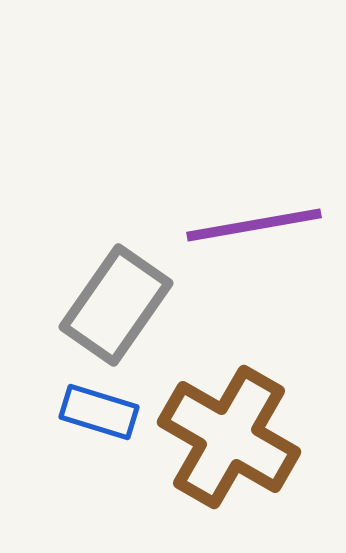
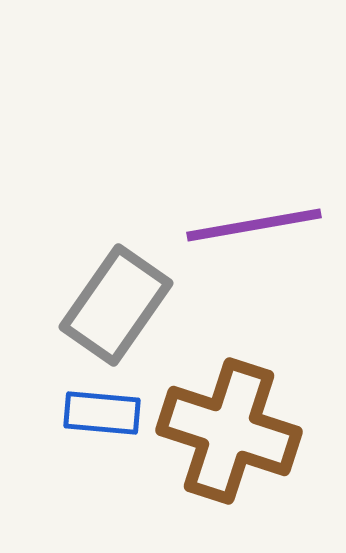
blue rectangle: moved 3 px right, 1 px down; rotated 12 degrees counterclockwise
brown cross: moved 6 px up; rotated 12 degrees counterclockwise
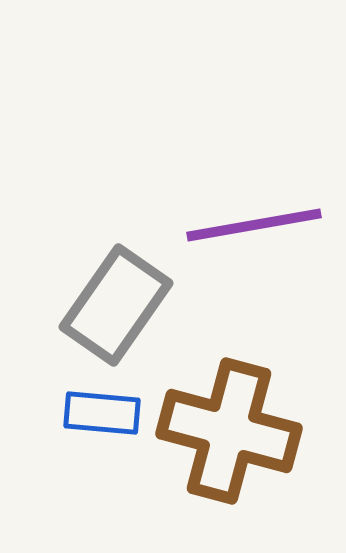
brown cross: rotated 3 degrees counterclockwise
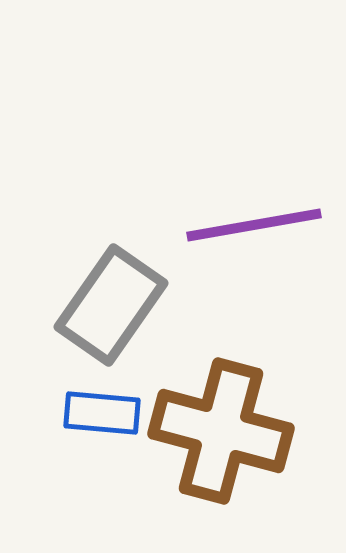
gray rectangle: moved 5 px left
brown cross: moved 8 px left
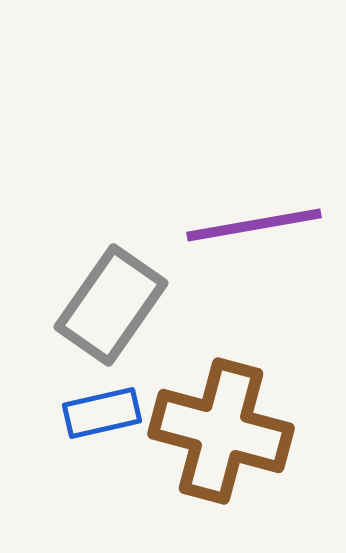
blue rectangle: rotated 18 degrees counterclockwise
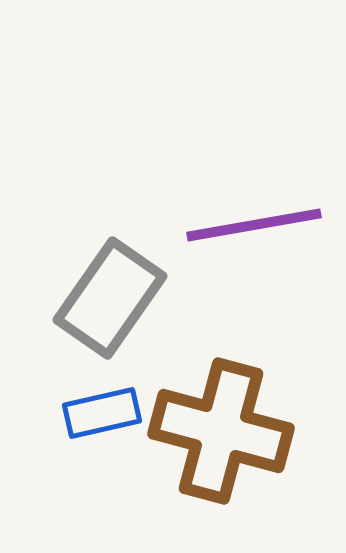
gray rectangle: moved 1 px left, 7 px up
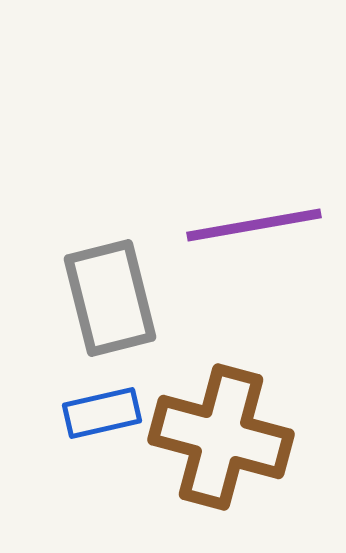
gray rectangle: rotated 49 degrees counterclockwise
brown cross: moved 6 px down
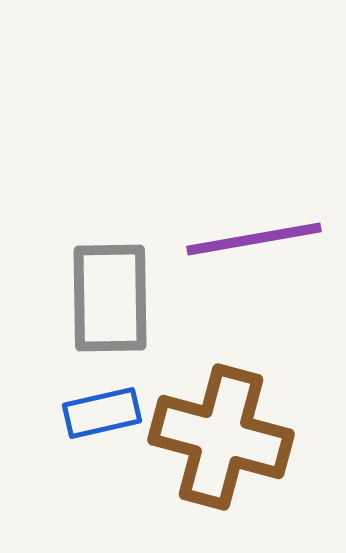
purple line: moved 14 px down
gray rectangle: rotated 13 degrees clockwise
